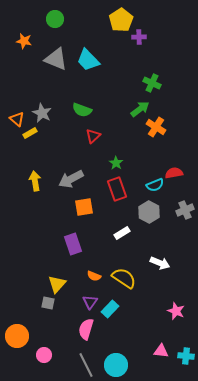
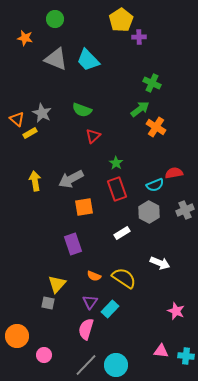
orange star: moved 1 px right, 3 px up
gray line: rotated 70 degrees clockwise
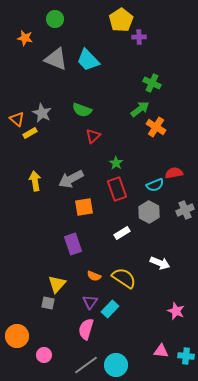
gray line: rotated 10 degrees clockwise
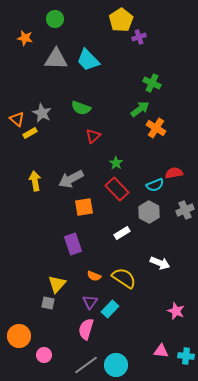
purple cross: rotated 16 degrees counterclockwise
gray triangle: rotated 20 degrees counterclockwise
green semicircle: moved 1 px left, 2 px up
orange cross: moved 1 px down
red rectangle: rotated 25 degrees counterclockwise
orange circle: moved 2 px right
